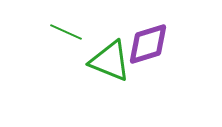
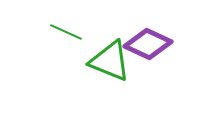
purple diamond: rotated 42 degrees clockwise
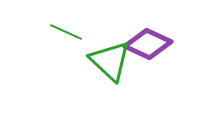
green triangle: rotated 21 degrees clockwise
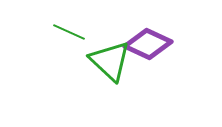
green line: moved 3 px right
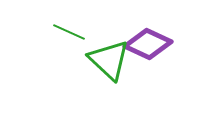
green triangle: moved 1 px left, 1 px up
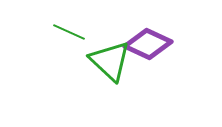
green triangle: moved 1 px right, 1 px down
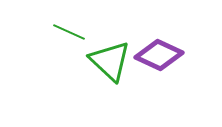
purple diamond: moved 11 px right, 11 px down
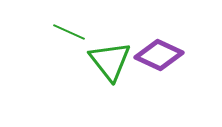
green triangle: rotated 9 degrees clockwise
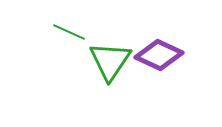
green triangle: rotated 12 degrees clockwise
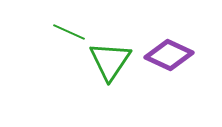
purple diamond: moved 10 px right
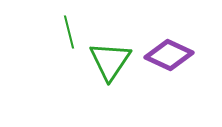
green line: rotated 52 degrees clockwise
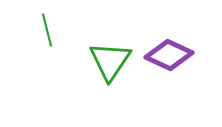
green line: moved 22 px left, 2 px up
